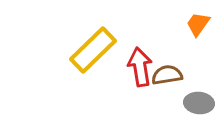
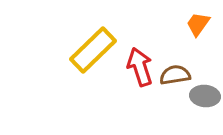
red arrow: rotated 9 degrees counterclockwise
brown semicircle: moved 8 px right
gray ellipse: moved 6 px right, 7 px up
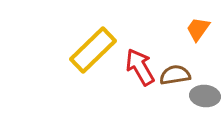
orange trapezoid: moved 5 px down
red arrow: rotated 12 degrees counterclockwise
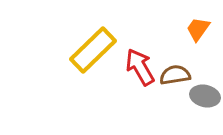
gray ellipse: rotated 8 degrees clockwise
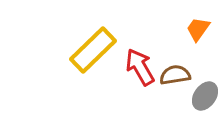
gray ellipse: rotated 68 degrees counterclockwise
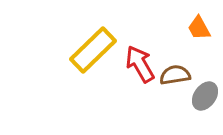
orange trapezoid: moved 1 px right, 1 px up; rotated 64 degrees counterclockwise
red arrow: moved 3 px up
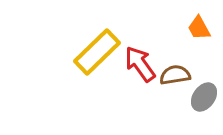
yellow rectangle: moved 4 px right, 2 px down
red arrow: rotated 6 degrees counterclockwise
gray ellipse: moved 1 px left, 1 px down
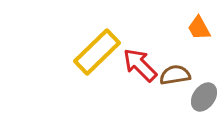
red arrow: moved 1 px down; rotated 9 degrees counterclockwise
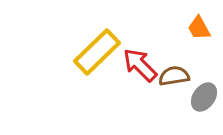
brown semicircle: moved 1 px left, 1 px down
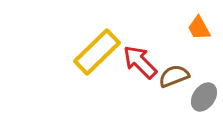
red arrow: moved 3 px up
brown semicircle: rotated 12 degrees counterclockwise
